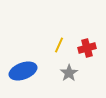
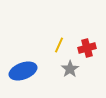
gray star: moved 1 px right, 4 px up
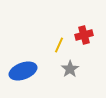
red cross: moved 3 px left, 13 px up
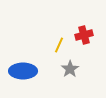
blue ellipse: rotated 20 degrees clockwise
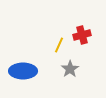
red cross: moved 2 px left
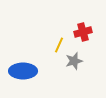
red cross: moved 1 px right, 3 px up
gray star: moved 4 px right, 8 px up; rotated 18 degrees clockwise
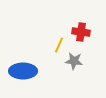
red cross: moved 2 px left; rotated 24 degrees clockwise
gray star: rotated 24 degrees clockwise
